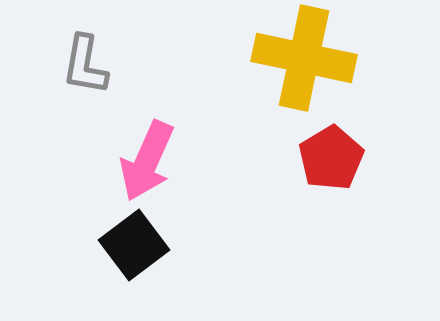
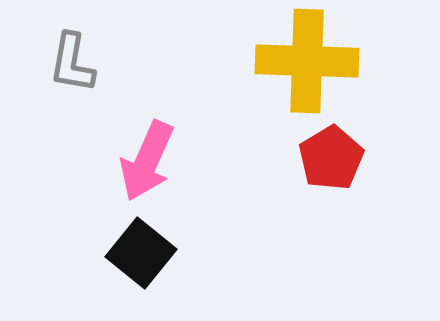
yellow cross: moved 3 px right, 3 px down; rotated 10 degrees counterclockwise
gray L-shape: moved 13 px left, 2 px up
black square: moved 7 px right, 8 px down; rotated 14 degrees counterclockwise
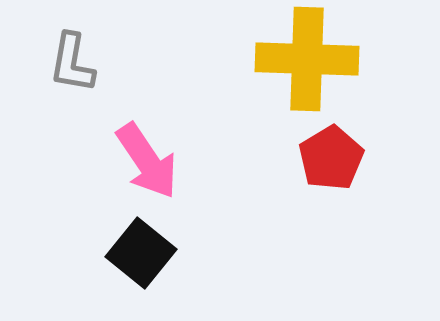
yellow cross: moved 2 px up
pink arrow: rotated 58 degrees counterclockwise
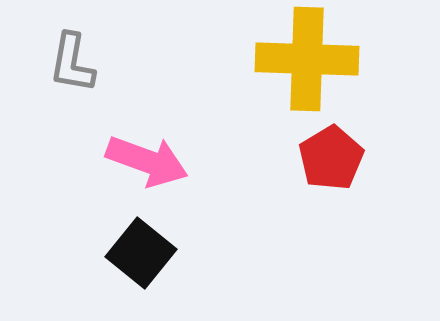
pink arrow: rotated 36 degrees counterclockwise
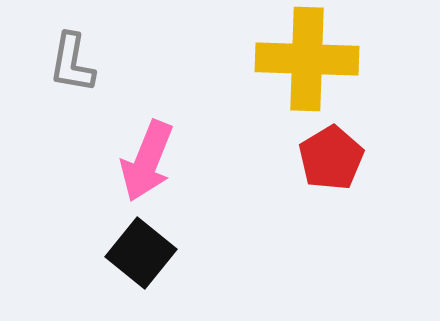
pink arrow: rotated 92 degrees clockwise
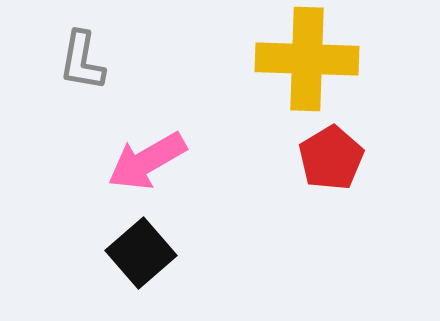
gray L-shape: moved 10 px right, 2 px up
pink arrow: rotated 38 degrees clockwise
black square: rotated 10 degrees clockwise
